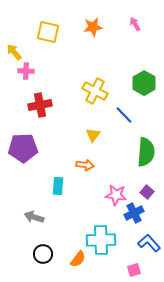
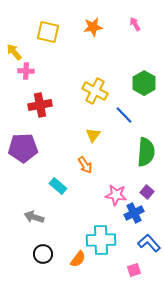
orange arrow: rotated 48 degrees clockwise
cyan rectangle: rotated 54 degrees counterclockwise
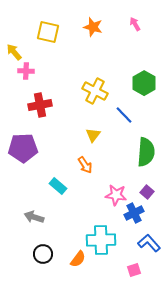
orange star: rotated 24 degrees clockwise
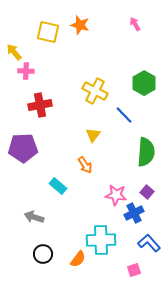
orange star: moved 13 px left, 2 px up
